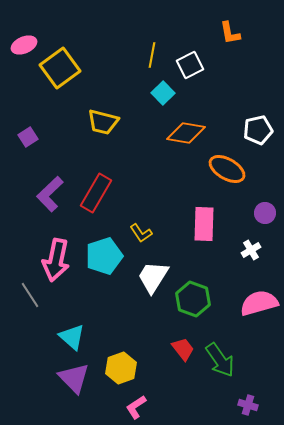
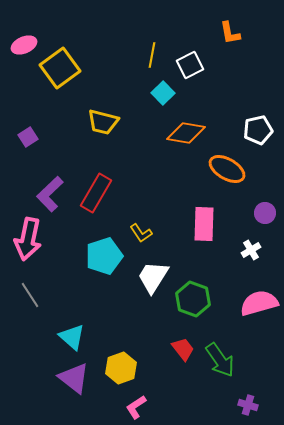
pink arrow: moved 28 px left, 21 px up
purple triangle: rotated 8 degrees counterclockwise
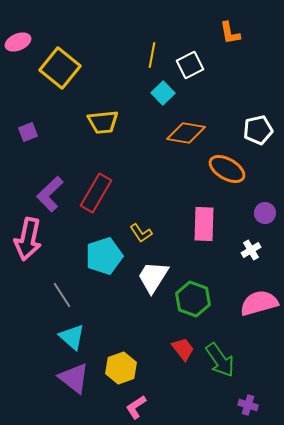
pink ellipse: moved 6 px left, 3 px up
yellow square: rotated 15 degrees counterclockwise
yellow trapezoid: rotated 20 degrees counterclockwise
purple square: moved 5 px up; rotated 12 degrees clockwise
gray line: moved 32 px right
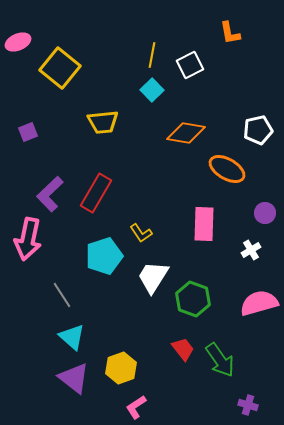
cyan square: moved 11 px left, 3 px up
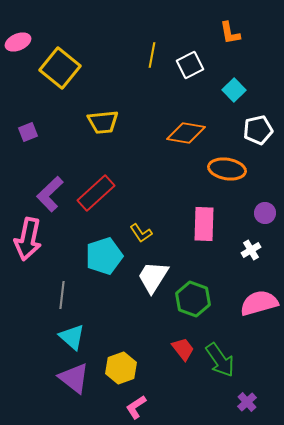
cyan square: moved 82 px right
orange ellipse: rotated 21 degrees counterclockwise
red rectangle: rotated 18 degrees clockwise
gray line: rotated 40 degrees clockwise
purple cross: moved 1 px left, 3 px up; rotated 30 degrees clockwise
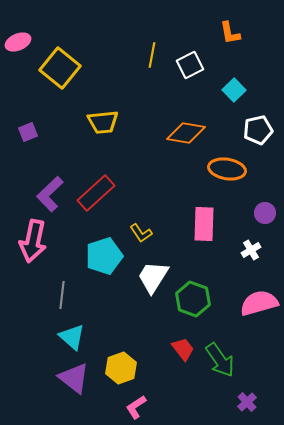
pink arrow: moved 5 px right, 2 px down
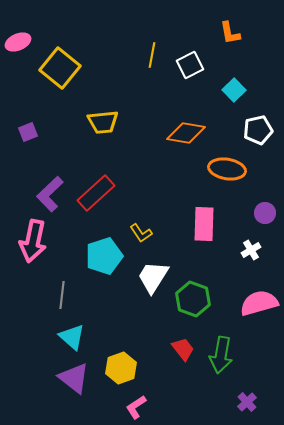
green arrow: moved 1 px right, 5 px up; rotated 45 degrees clockwise
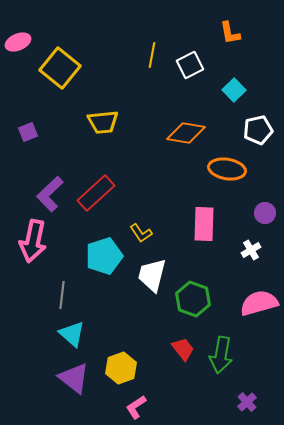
white trapezoid: moved 1 px left, 2 px up; rotated 18 degrees counterclockwise
cyan triangle: moved 3 px up
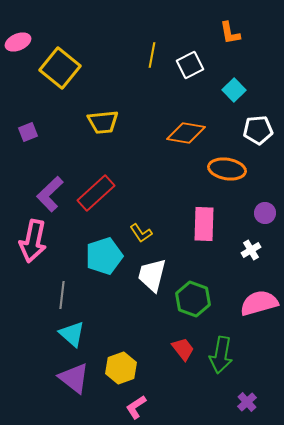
white pentagon: rotated 8 degrees clockwise
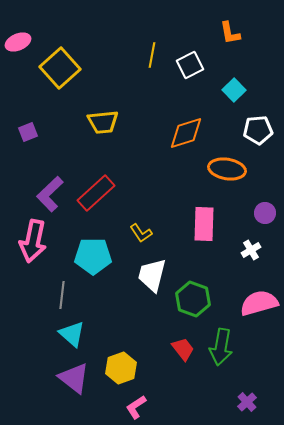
yellow square: rotated 9 degrees clockwise
orange diamond: rotated 27 degrees counterclockwise
cyan pentagon: moved 11 px left; rotated 18 degrees clockwise
green arrow: moved 8 px up
